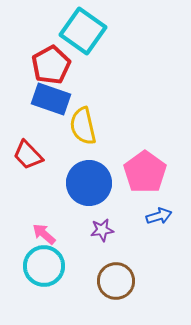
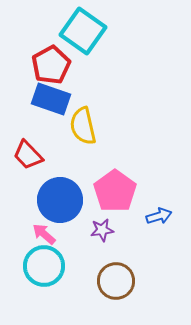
pink pentagon: moved 30 px left, 19 px down
blue circle: moved 29 px left, 17 px down
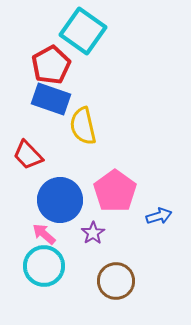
purple star: moved 9 px left, 3 px down; rotated 25 degrees counterclockwise
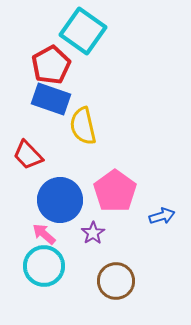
blue arrow: moved 3 px right
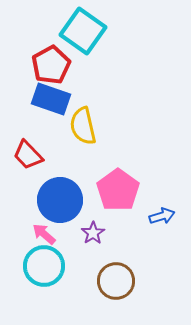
pink pentagon: moved 3 px right, 1 px up
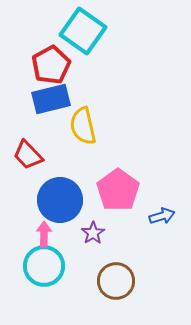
blue rectangle: rotated 33 degrees counterclockwise
pink arrow: rotated 50 degrees clockwise
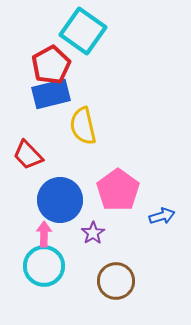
blue rectangle: moved 5 px up
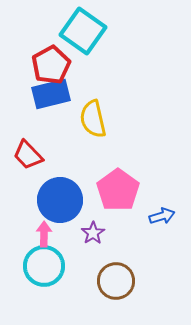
yellow semicircle: moved 10 px right, 7 px up
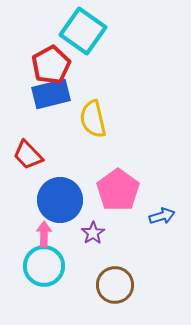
brown circle: moved 1 px left, 4 px down
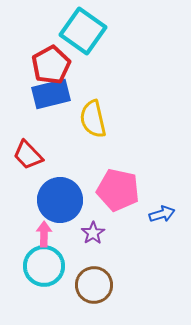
pink pentagon: rotated 24 degrees counterclockwise
blue arrow: moved 2 px up
brown circle: moved 21 px left
